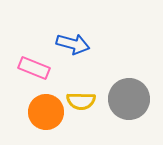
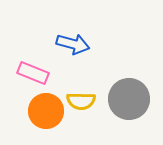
pink rectangle: moved 1 px left, 5 px down
orange circle: moved 1 px up
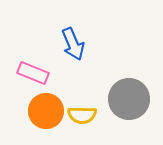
blue arrow: rotated 52 degrees clockwise
yellow semicircle: moved 1 px right, 14 px down
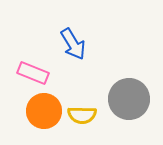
blue arrow: rotated 8 degrees counterclockwise
orange circle: moved 2 px left
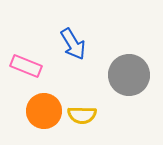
pink rectangle: moved 7 px left, 7 px up
gray circle: moved 24 px up
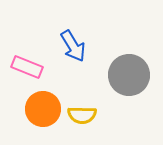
blue arrow: moved 2 px down
pink rectangle: moved 1 px right, 1 px down
orange circle: moved 1 px left, 2 px up
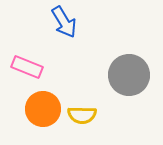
blue arrow: moved 9 px left, 24 px up
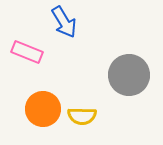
pink rectangle: moved 15 px up
yellow semicircle: moved 1 px down
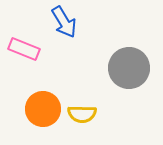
pink rectangle: moved 3 px left, 3 px up
gray circle: moved 7 px up
yellow semicircle: moved 2 px up
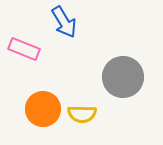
gray circle: moved 6 px left, 9 px down
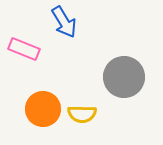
gray circle: moved 1 px right
